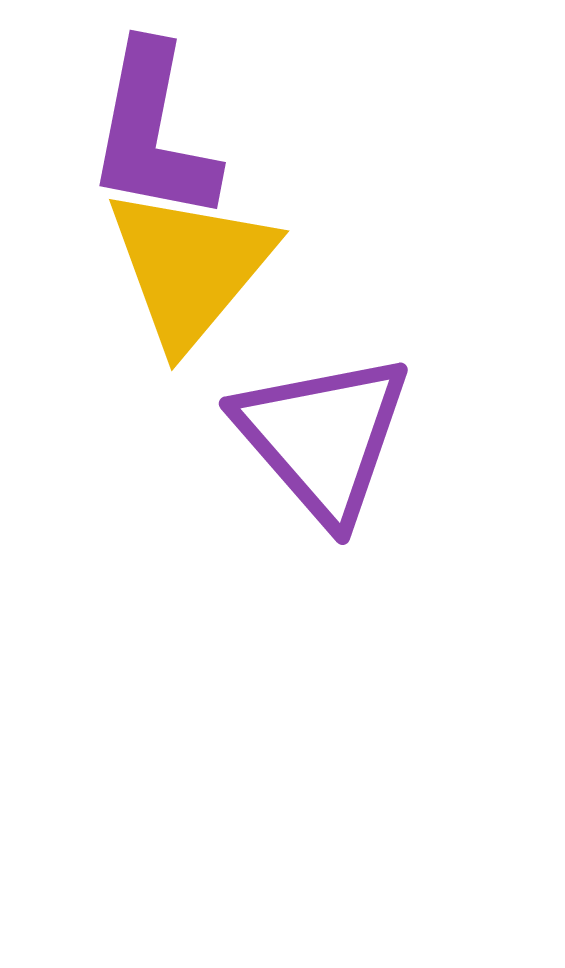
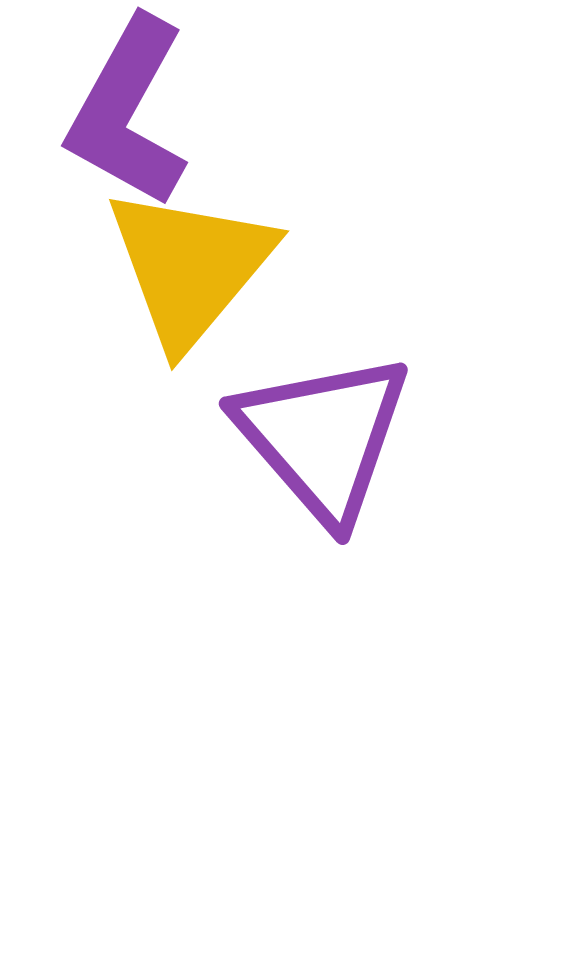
purple L-shape: moved 25 px left, 21 px up; rotated 18 degrees clockwise
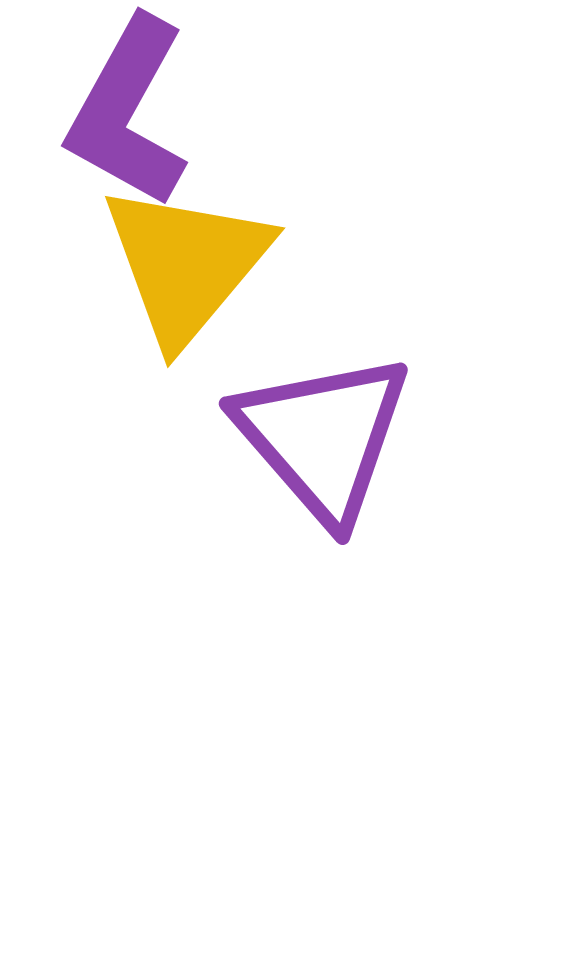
yellow triangle: moved 4 px left, 3 px up
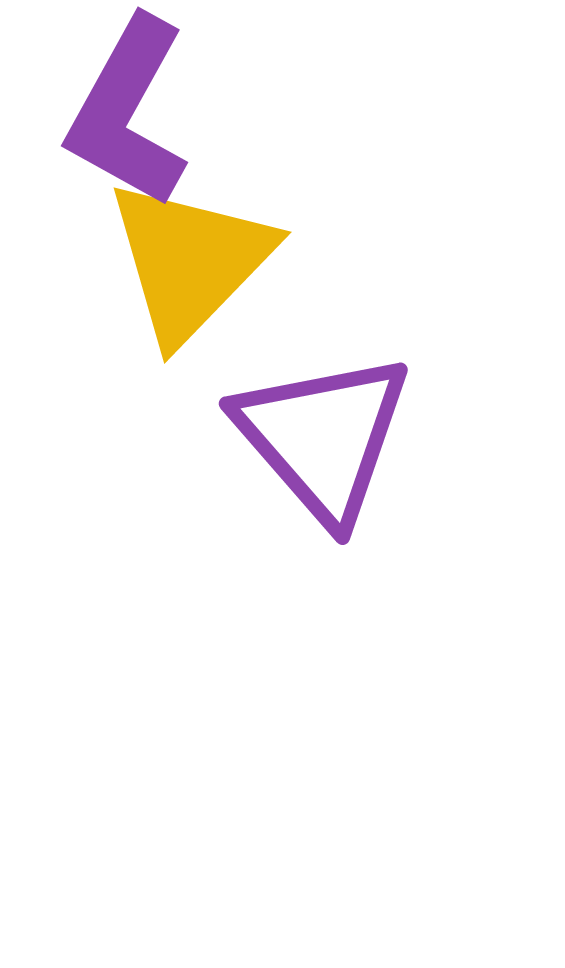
yellow triangle: moved 4 px right, 3 px up; rotated 4 degrees clockwise
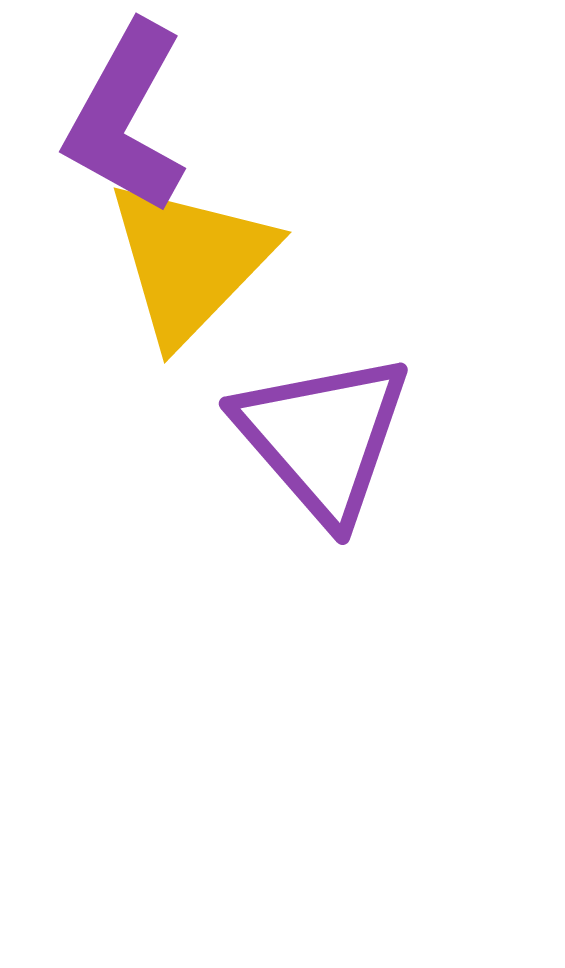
purple L-shape: moved 2 px left, 6 px down
